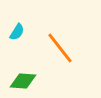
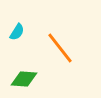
green diamond: moved 1 px right, 2 px up
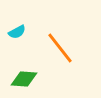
cyan semicircle: rotated 30 degrees clockwise
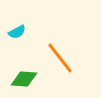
orange line: moved 10 px down
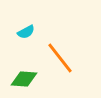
cyan semicircle: moved 9 px right
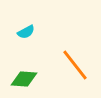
orange line: moved 15 px right, 7 px down
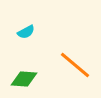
orange line: rotated 12 degrees counterclockwise
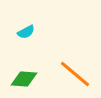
orange line: moved 9 px down
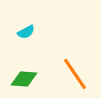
orange line: rotated 16 degrees clockwise
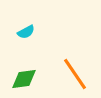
green diamond: rotated 12 degrees counterclockwise
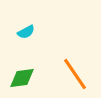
green diamond: moved 2 px left, 1 px up
